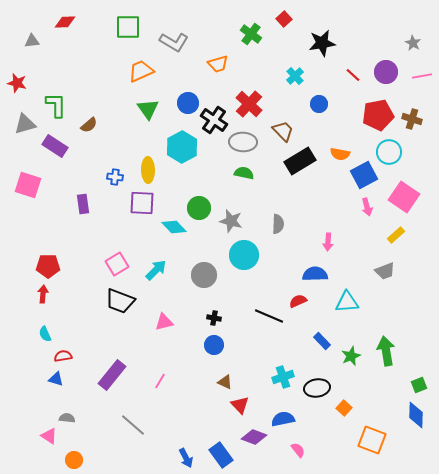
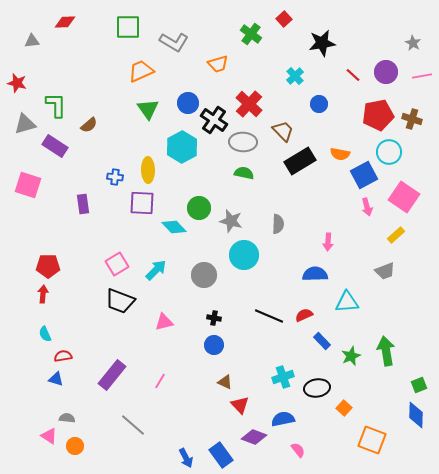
red semicircle at (298, 301): moved 6 px right, 14 px down
orange circle at (74, 460): moved 1 px right, 14 px up
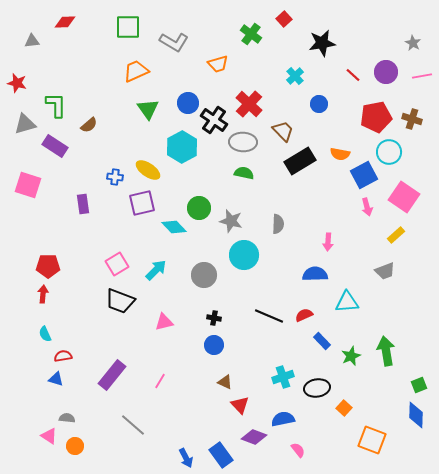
orange trapezoid at (141, 71): moved 5 px left
red pentagon at (378, 115): moved 2 px left, 2 px down
yellow ellipse at (148, 170): rotated 55 degrees counterclockwise
purple square at (142, 203): rotated 16 degrees counterclockwise
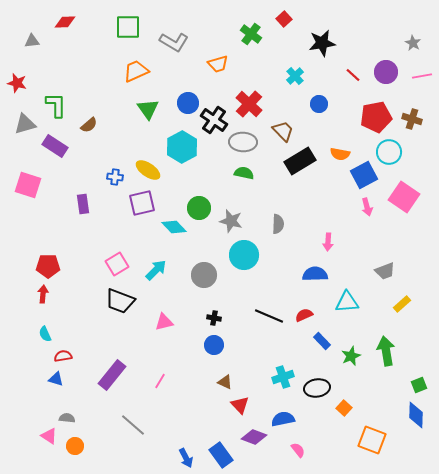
yellow rectangle at (396, 235): moved 6 px right, 69 px down
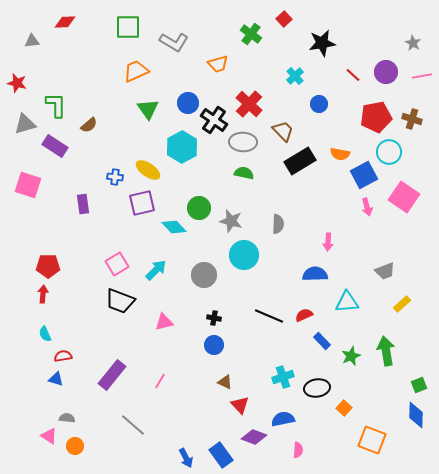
pink semicircle at (298, 450): rotated 42 degrees clockwise
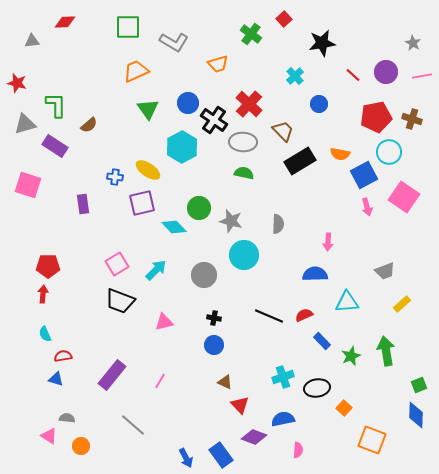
orange circle at (75, 446): moved 6 px right
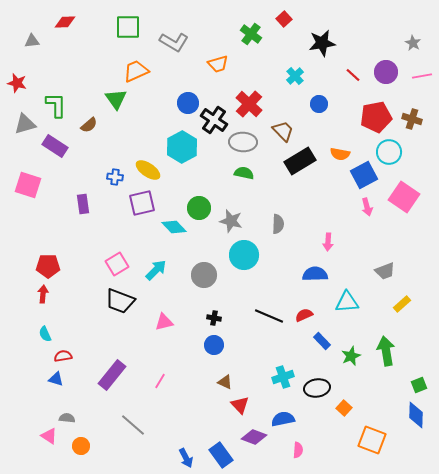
green triangle at (148, 109): moved 32 px left, 10 px up
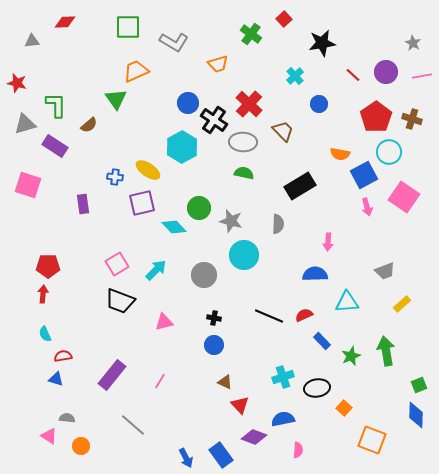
red pentagon at (376, 117): rotated 24 degrees counterclockwise
black rectangle at (300, 161): moved 25 px down
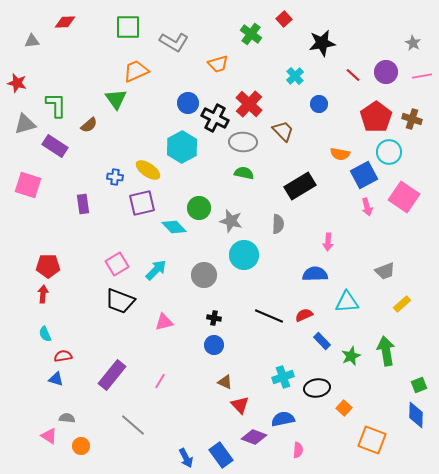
black cross at (214, 120): moved 1 px right, 2 px up; rotated 8 degrees counterclockwise
